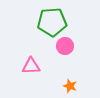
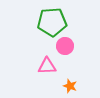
pink triangle: moved 16 px right
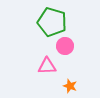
green pentagon: rotated 20 degrees clockwise
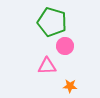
orange star: rotated 16 degrees counterclockwise
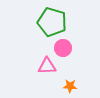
pink circle: moved 2 px left, 2 px down
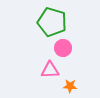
pink triangle: moved 3 px right, 4 px down
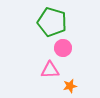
orange star: rotated 16 degrees counterclockwise
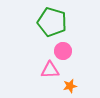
pink circle: moved 3 px down
